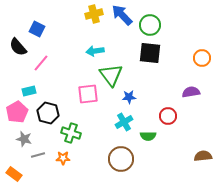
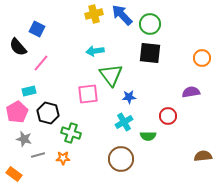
green circle: moved 1 px up
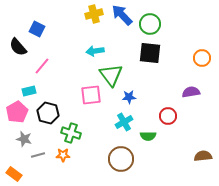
pink line: moved 1 px right, 3 px down
pink square: moved 3 px right, 1 px down
orange star: moved 3 px up
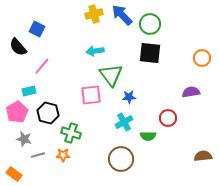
red circle: moved 2 px down
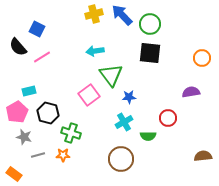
pink line: moved 9 px up; rotated 18 degrees clockwise
pink square: moved 2 px left; rotated 30 degrees counterclockwise
gray star: moved 2 px up
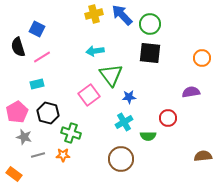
black semicircle: rotated 24 degrees clockwise
cyan rectangle: moved 8 px right, 7 px up
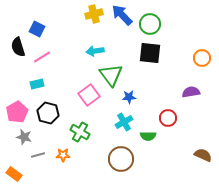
green cross: moved 9 px right, 1 px up; rotated 12 degrees clockwise
brown semicircle: moved 1 px up; rotated 30 degrees clockwise
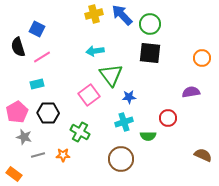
black hexagon: rotated 15 degrees counterclockwise
cyan cross: rotated 12 degrees clockwise
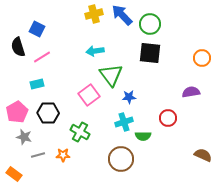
green semicircle: moved 5 px left
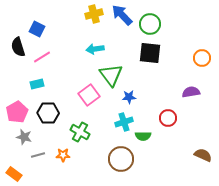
cyan arrow: moved 2 px up
